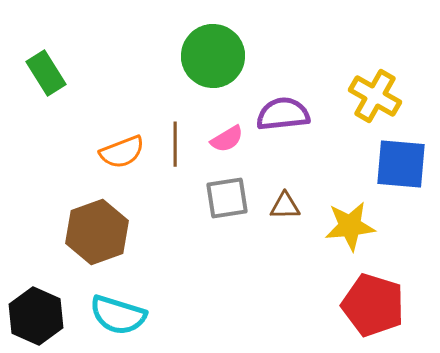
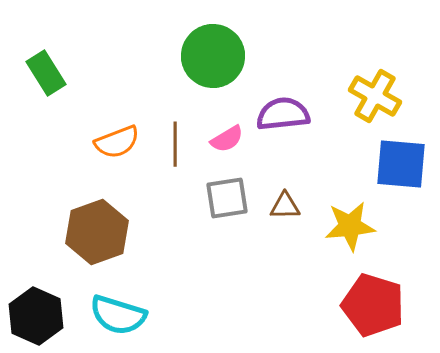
orange semicircle: moved 5 px left, 10 px up
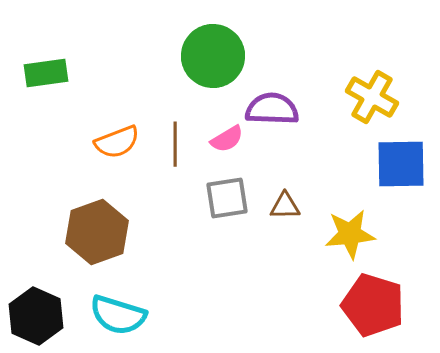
green rectangle: rotated 66 degrees counterclockwise
yellow cross: moved 3 px left, 1 px down
purple semicircle: moved 11 px left, 5 px up; rotated 8 degrees clockwise
blue square: rotated 6 degrees counterclockwise
yellow star: moved 8 px down
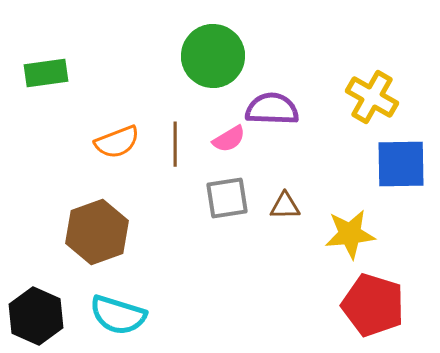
pink semicircle: moved 2 px right
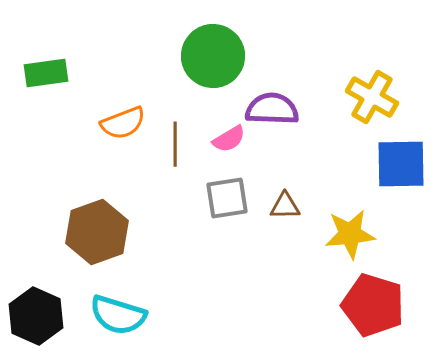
orange semicircle: moved 6 px right, 19 px up
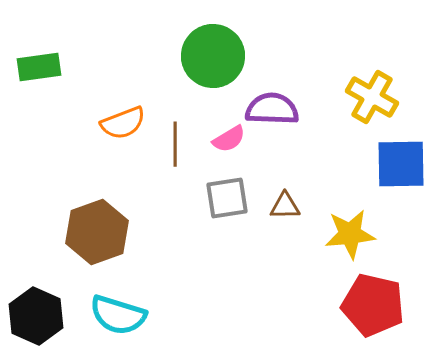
green rectangle: moved 7 px left, 6 px up
red pentagon: rotated 4 degrees counterclockwise
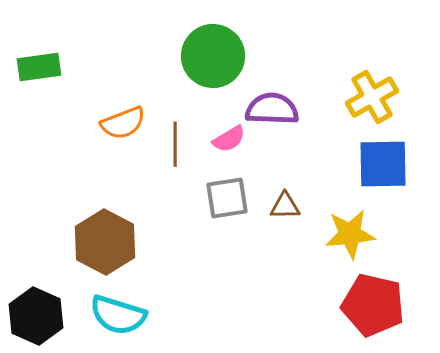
yellow cross: rotated 30 degrees clockwise
blue square: moved 18 px left
brown hexagon: moved 8 px right, 10 px down; rotated 12 degrees counterclockwise
